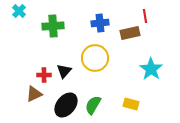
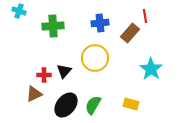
cyan cross: rotated 24 degrees counterclockwise
brown rectangle: rotated 36 degrees counterclockwise
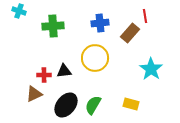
black triangle: rotated 42 degrees clockwise
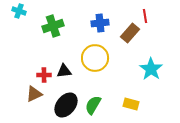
green cross: rotated 15 degrees counterclockwise
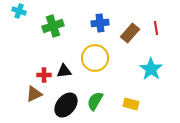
red line: moved 11 px right, 12 px down
green semicircle: moved 2 px right, 4 px up
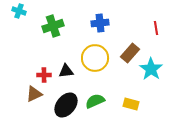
brown rectangle: moved 20 px down
black triangle: moved 2 px right
green semicircle: rotated 36 degrees clockwise
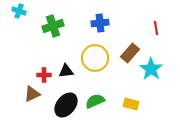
brown triangle: moved 2 px left
